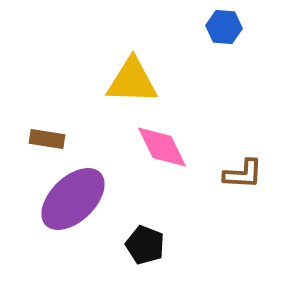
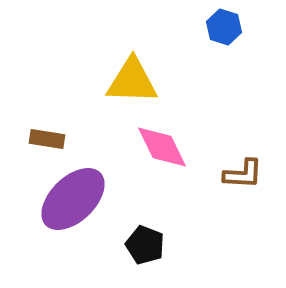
blue hexagon: rotated 12 degrees clockwise
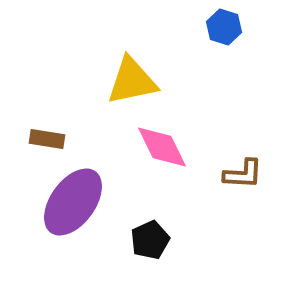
yellow triangle: rotated 14 degrees counterclockwise
purple ellipse: moved 3 px down; rotated 10 degrees counterclockwise
black pentagon: moved 5 px right, 5 px up; rotated 27 degrees clockwise
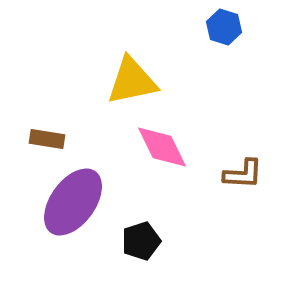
black pentagon: moved 9 px left, 1 px down; rotated 6 degrees clockwise
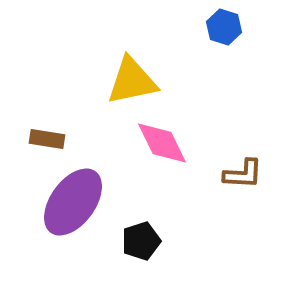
pink diamond: moved 4 px up
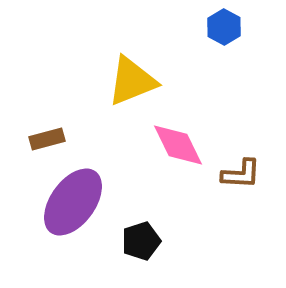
blue hexagon: rotated 12 degrees clockwise
yellow triangle: rotated 10 degrees counterclockwise
brown rectangle: rotated 24 degrees counterclockwise
pink diamond: moved 16 px right, 2 px down
brown L-shape: moved 2 px left
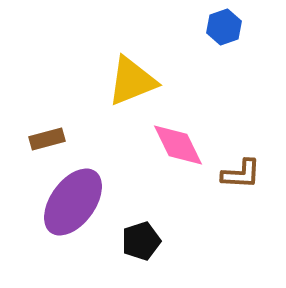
blue hexagon: rotated 12 degrees clockwise
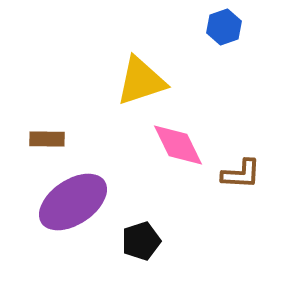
yellow triangle: moved 9 px right; rotated 4 degrees clockwise
brown rectangle: rotated 16 degrees clockwise
purple ellipse: rotated 20 degrees clockwise
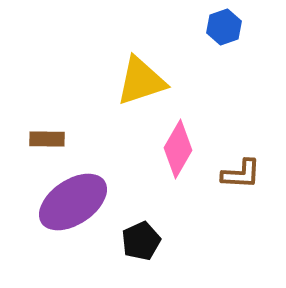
pink diamond: moved 4 px down; rotated 56 degrees clockwise
black pentagon: rotated 6 degrees counterclockwise
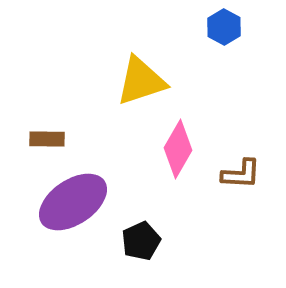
blue hexagon: rotated 12 degrees counterclockwise
